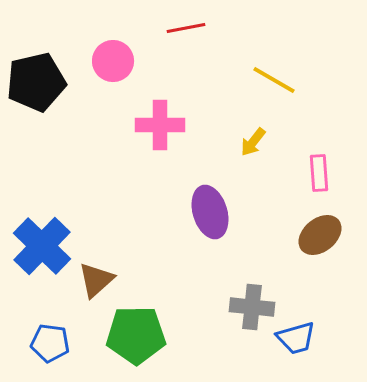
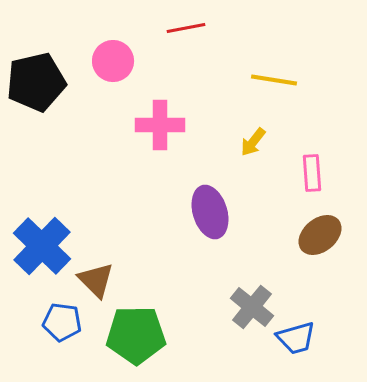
yellow line: rotated 21 degrees counterclockwise
pink rectangle: moved 7 px left
brown triangle: rotated 33 degrees counterclockwise
gray cross: rotated 33 degrees clockwise
blue pentagon: moved 12 px right, 21 px up
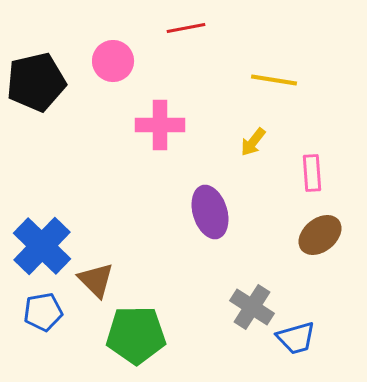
gray cross: rotated 6 degrees counterclockwise
blue pentagon: moved 19 px left, 10 px up; rotated 18 degrees counterclockwise
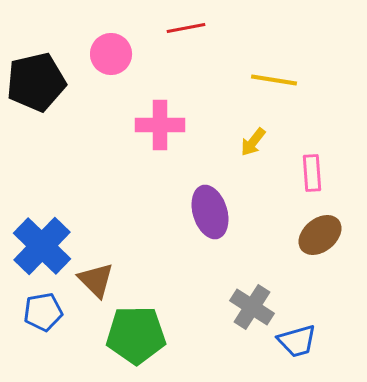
pink circle: moved 2 px left, 7 px up
blue trapezoid: moved 1 px right, 3 px down
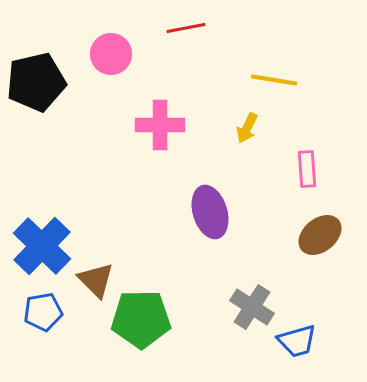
yellow arrow: moved 6 px left, 14 px up; rotated 12 degrees counterclockwise
pink rectangle: moved 5 px left, 4 px up
green pentagon: moved 5 px right, 16 px up
